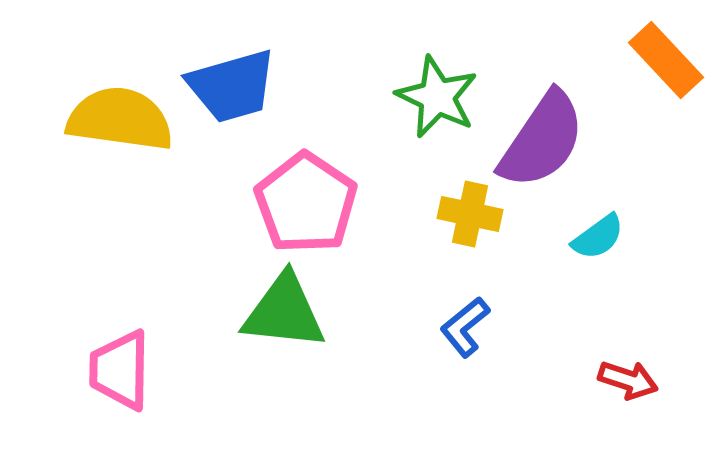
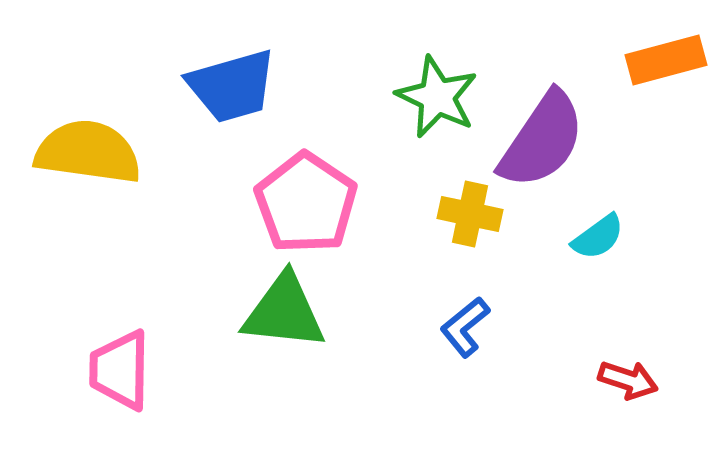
orange rectangle: rotated 62 degrees counterclockwise
yellow semicircle: moved 32 px left, 33 px down
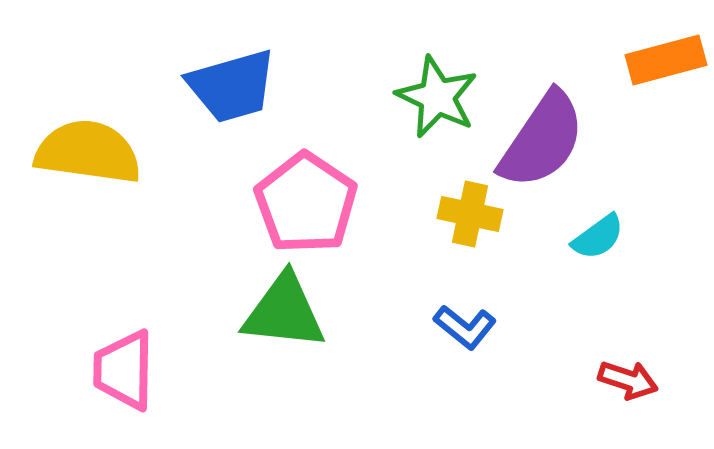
blue L-shape: rotated 102 degrees counterclockwise
pink trapezoid: moved 4 px right
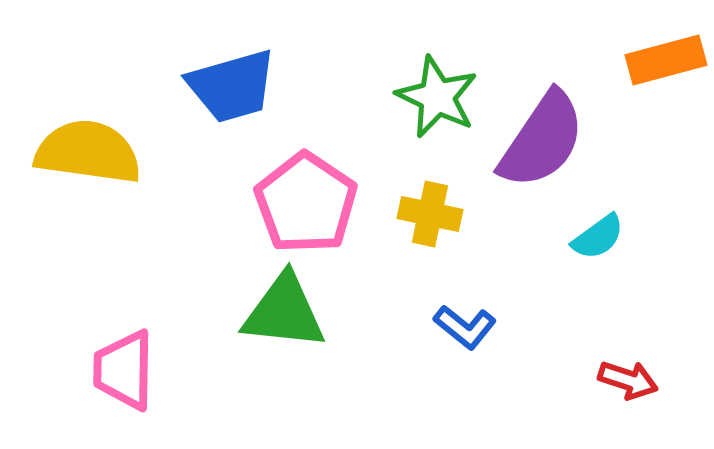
yellow cross: moved 40 px left
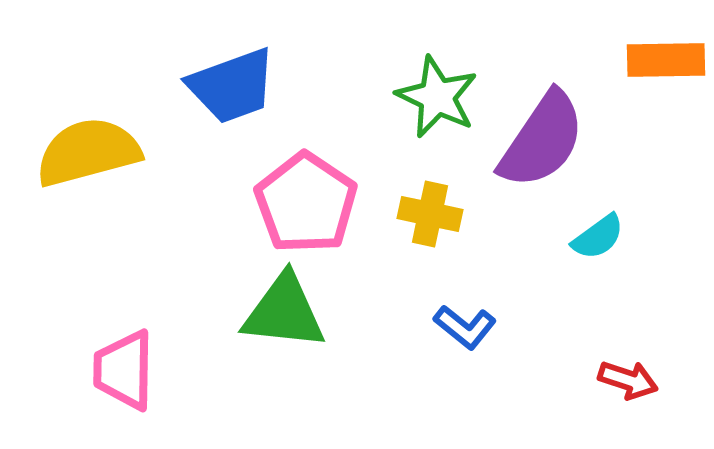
orange rectangle: rotated 14 degrees clockwise
blue trapezoid: rotated 4 degrees counterclockwise
yellow semicircle: rotated 23 degrees counterclockwise
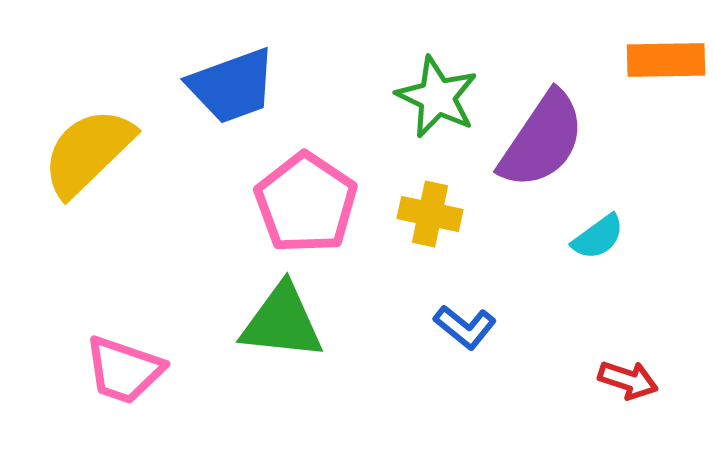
yellow semicircle: rotated 29 degrees counterclockwise
green triangle: moved 2 px left, 10 px down
pink trapezoid: rotated 72 degrees counterclockwise
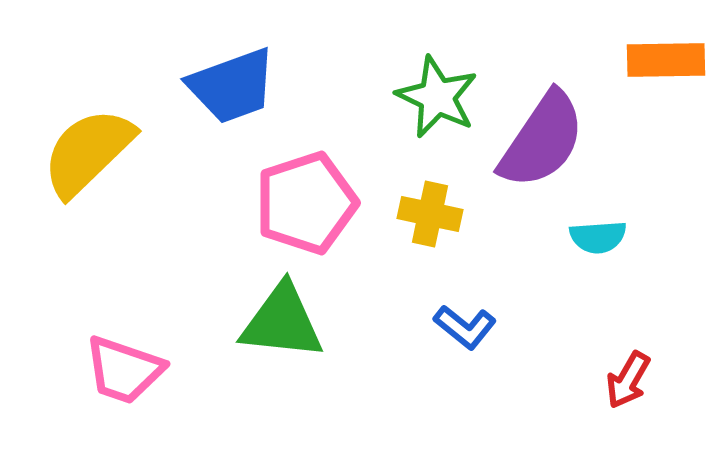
pink pentagon: rotated 20 degrees clockwise
cyan semicircle: rotated 32 degrees clockwise
red arrow: rotated 102 degrees clockwise
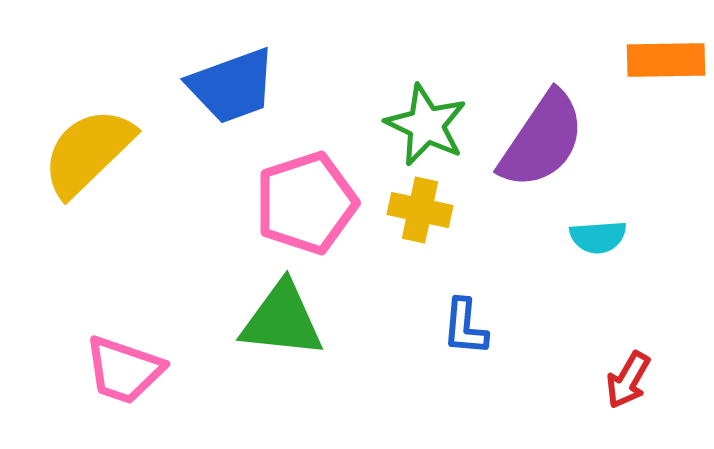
green star: moved 11 px left, 28 px down
yellow cross: moved 10 px left, 4 px up
green triangle: moved 2 px up
blue L-shape: rotated 56 degrees clockwise
